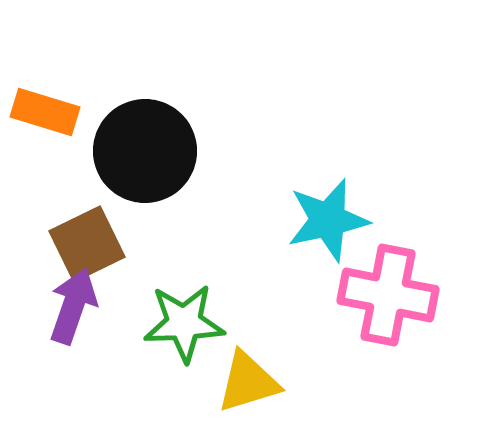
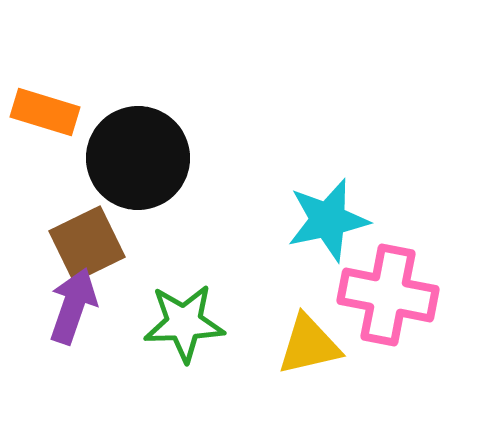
black circle: moved 7 px left, 7 px down
yellow triangle: moved 61 px right, 37 px up; rotated 4 degrees clockwise
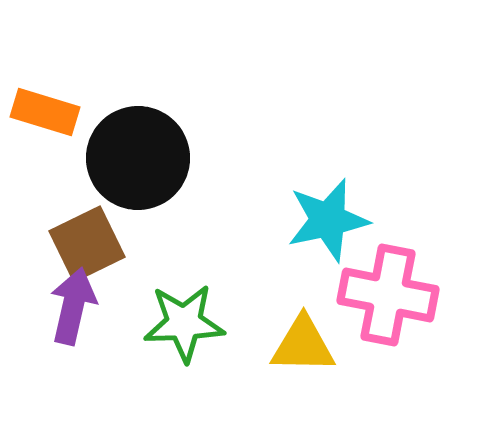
purple arrow: rotated 6 degrees counterclockwise
yellow triangle: moved 6 px left; rotated 14 degrees clockwise
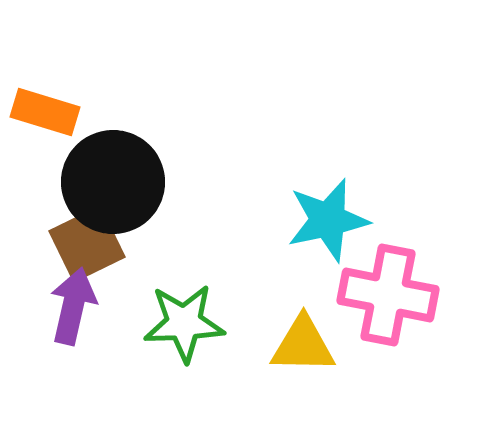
black circle: moved 25 px left, 24 px down
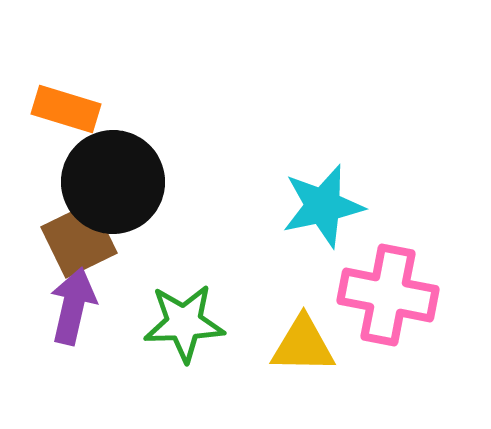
orange rectangle: moved 21 px right, 3 px up
cyan star: moved 5 px left, 14 px up
brown square: moved 8 px left, 4 px up
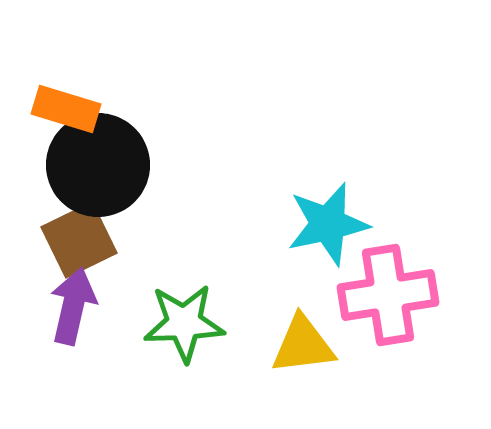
black circle: moved 15 px left, 17 px up
cyan star: moved 5 px right, 18 px down
pink cross: rotated 20 degrees counterclockwise
yellow triangle: rotated 8 degrees counterclockwise
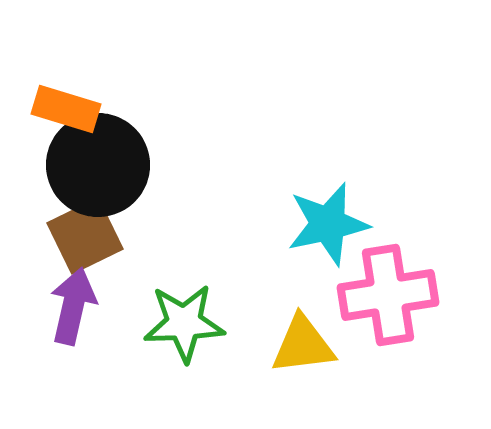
brown square: moved 6 px right, 4 px up
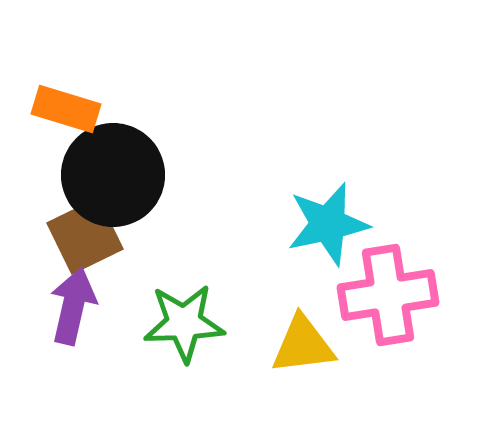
black circle: moved 15 px right, 10 px down
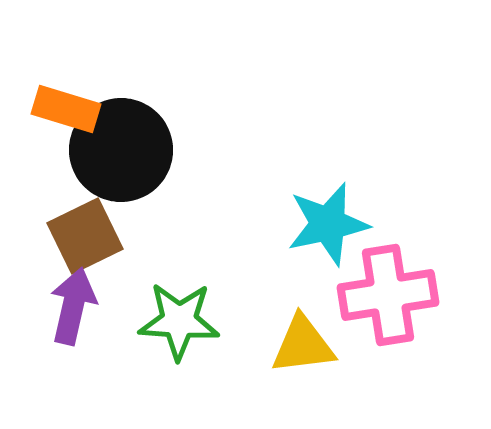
black circle: moved 8 px right, 25 px up
green star: moved 5 px left, 2 px up; rotated 6 degrees clockwise
